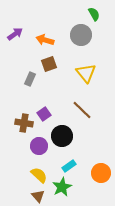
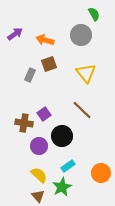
gray rectangle: moved 4 px up
cyan rectangle: moved 1 px left
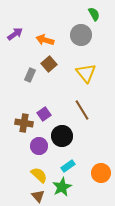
brown square: rotated 21 degrees counterclockwise
brown line: rotated 15 degrees clockwise
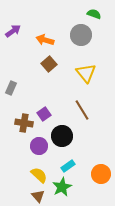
green semicircle: rotated 40 degrees counterclockwise
purple arrow: moved 2 px left, 3 px up
gray rectangle: moved 19 px left, 13 px down
orange circle: moved 1 px down
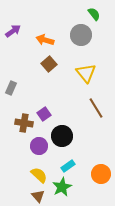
green semicircle: rotated 32 degrees clockwise
brown line: moved 14 px right, 2 px up
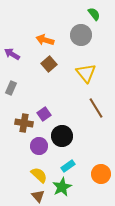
purple arrow: moved 1 px left, 23 px down; rotated 112 degrees counterclockwise
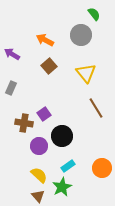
orange arrow: rotated 12 degrees clockwise
brown square: moved 2 px down
orange circle: moved 1 px right, 6 px up
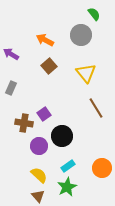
purple arrow: moved 1 px left
green star: moved 5 px right
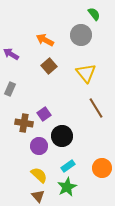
gray rectangle: moved 1 px left, 1 px down
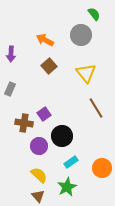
purple arrow: rotated 119 degrees counterclockwise
cyan rectangle: moved 3 px right, 4 px up
